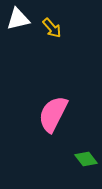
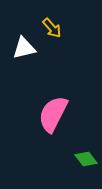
white triangle: moved 6 px right, 29 px down
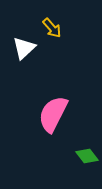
white triangle: rotated 30 degrees counterclockwise
green diamond: moved 1 px right, 3 px up
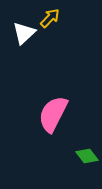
yellow arrow: moved 2 px left, 10 px up; rotated 95 degrees counterclockwise
white triangle: moved 15 px up
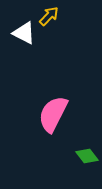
yellow arrow: moved 1 px left, 2 px up
white triangle: rotated 50 degrees counterclockwise
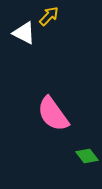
pink semicircle: rotated 63 degrees counterclockwise
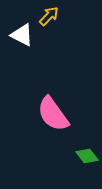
white triangle: moved 2 px left, 2 px down
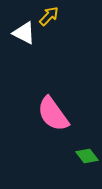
white triangle: moved 2 px right, 2 px up
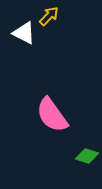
pink semicircle: moved 1 px left, 1 px down
green diamond: rotated 35 degrees counterclockwise
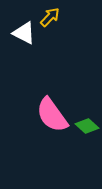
yellow arrow: moved 1 px right, 1 px down
green diamond: moved 30 px up; rotated 25 degrees clockwise
